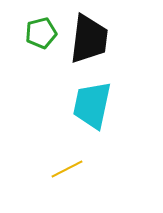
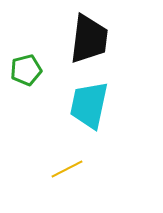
green pentagon: moved 15 px left, 37 px down
cyan trapezoid: moved 3 px left
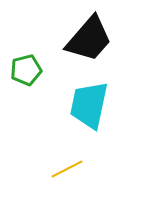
black trapezoid: rotated 34 degrees clockwise
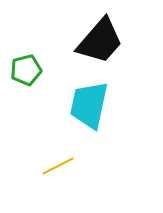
black trapezoid: moved 11 px right, 2 px down
yellow line: moved 9 px left, 3 px up
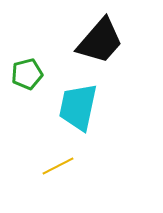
green pentagon: moved 1 px right, 4 px down
cyan trapezoid: moved 11 px left, 2 px down
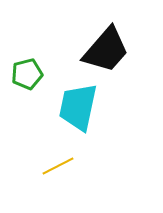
black trapezoid: moved 6 px right, 9 px down
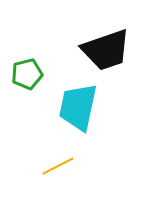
black trapezoid: rotated 30 degrees clockwise
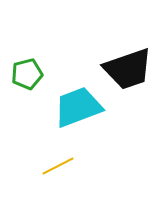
black trapezoid: moved 22 px right, 19 px down
cyan trapezoid: rotated 57 degrees clockwise
